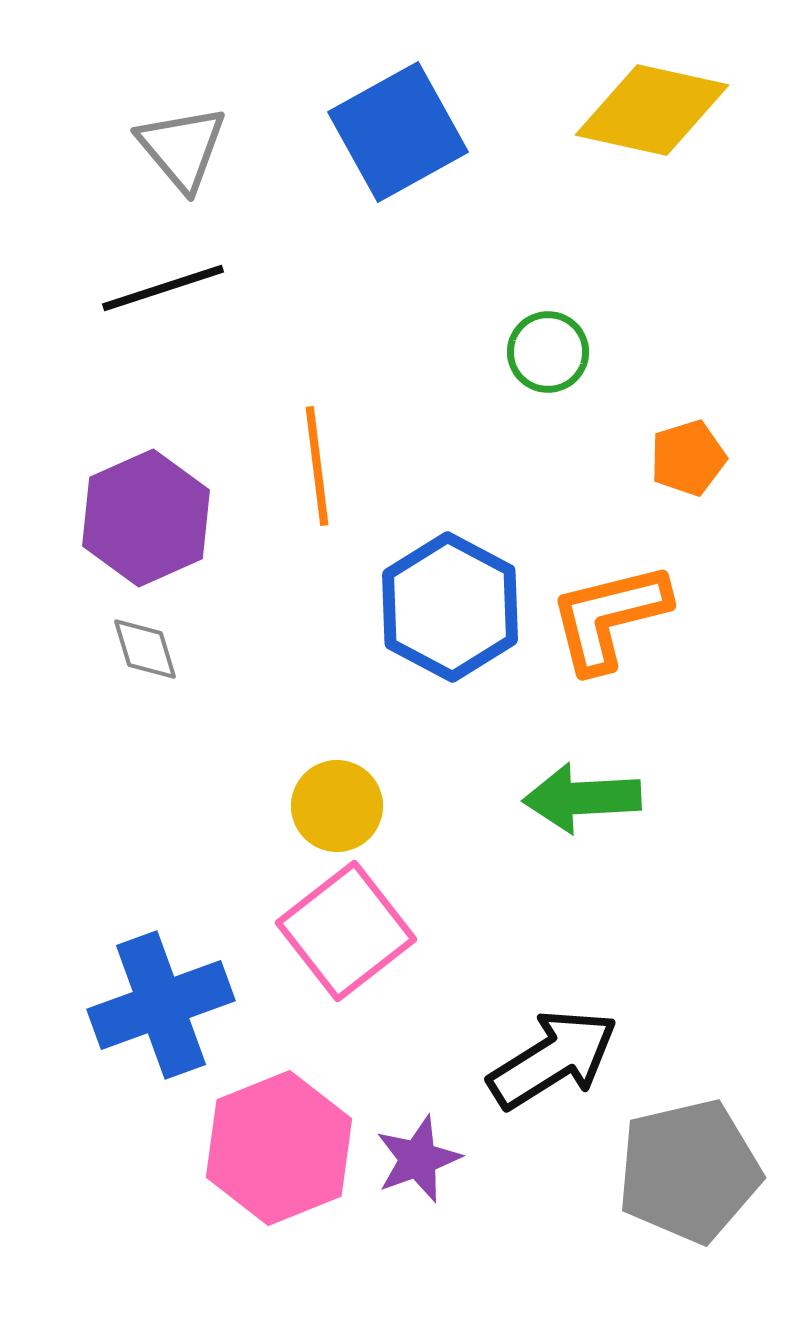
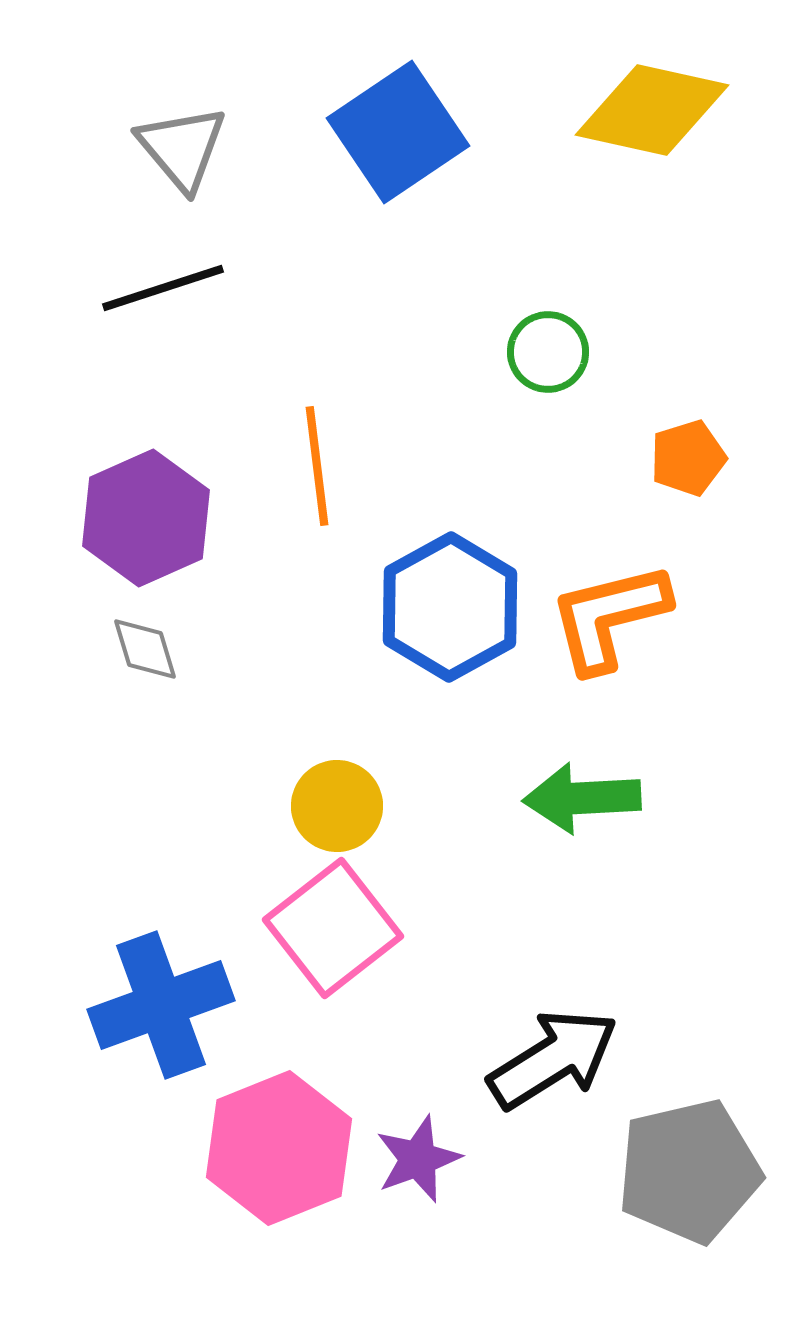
blue square: rotated 5 degrees counterclockwise
blue hexagon: rotated 3 degrees clockwise
pink square: moved 13 px left, 3 px up
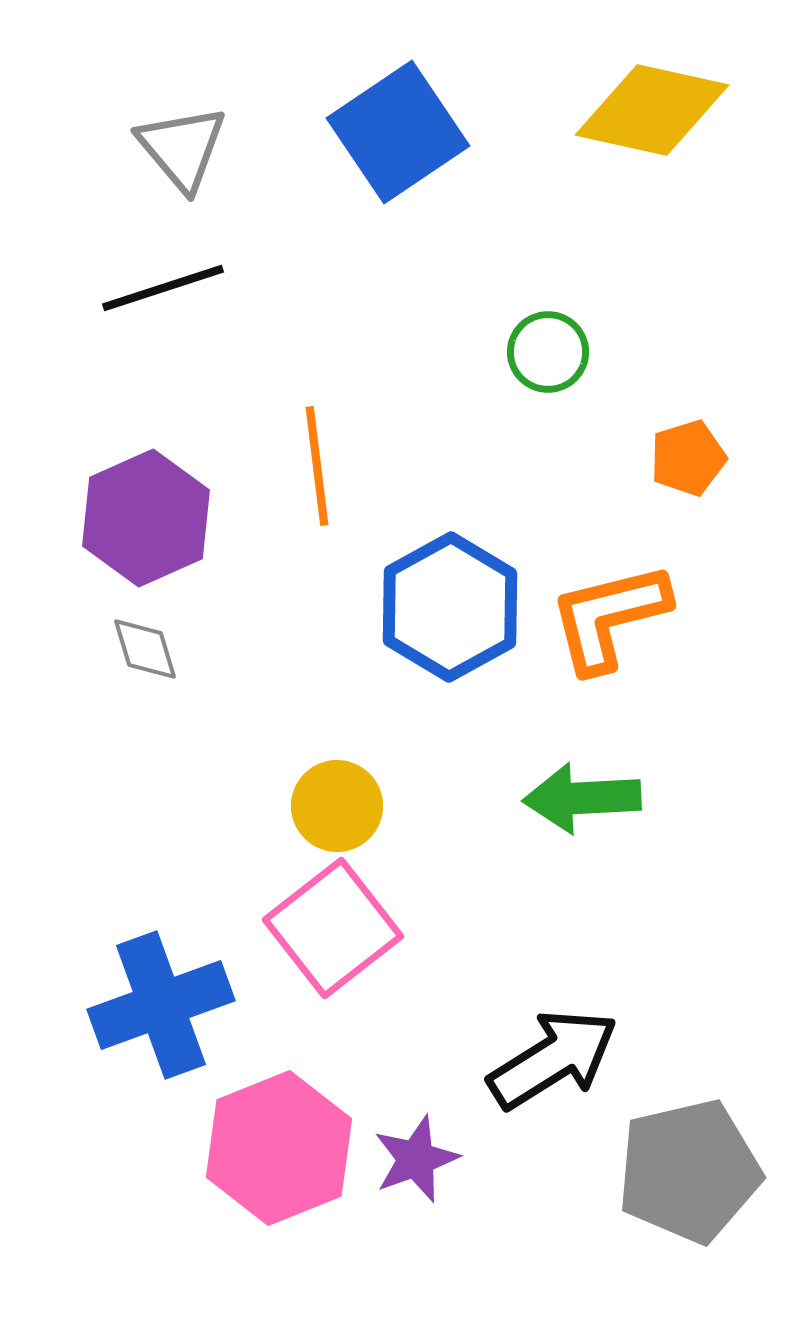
purple star: moved 2 px left
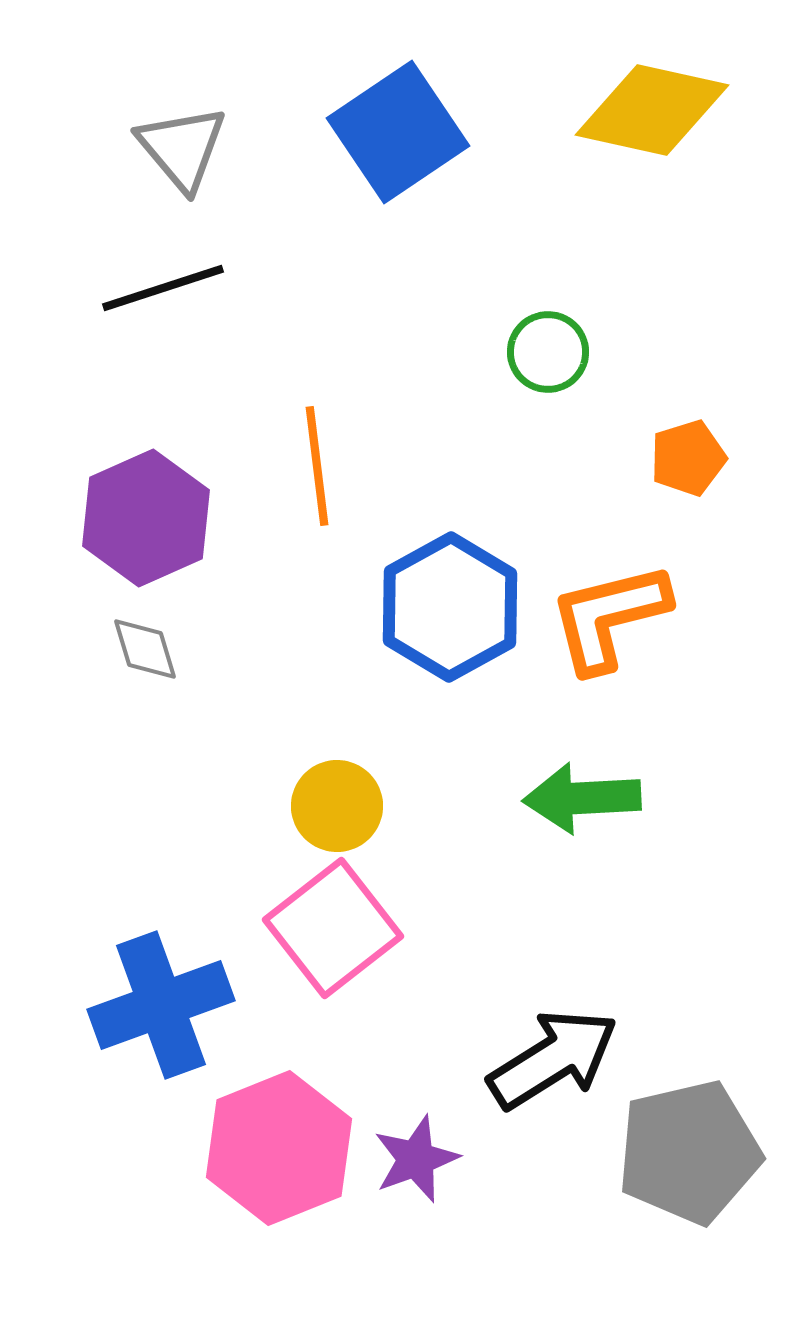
gray pentagon: moved 19 px up
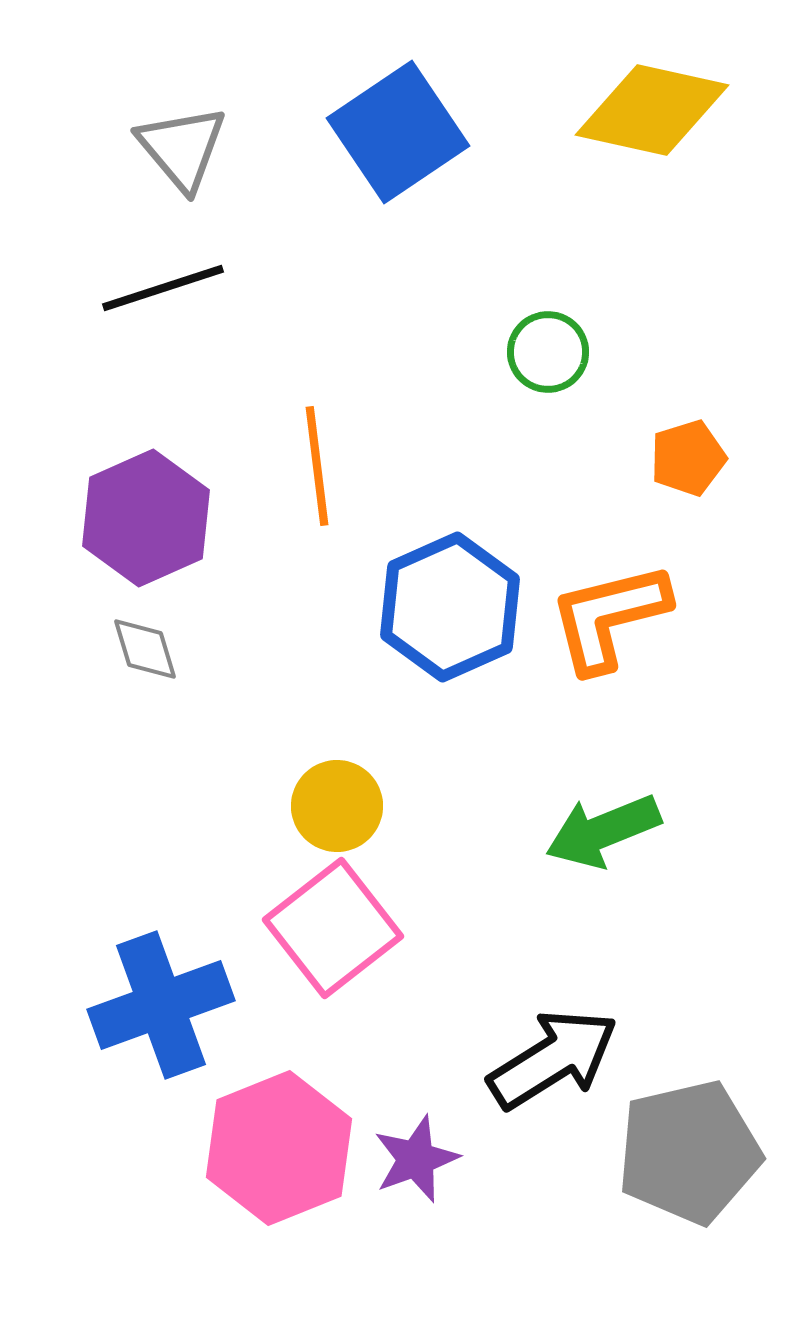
blue hexagon: rotated 5 degrees clockwise
green arrow: moved 21 px right, 33 px down; rotated 19 degrees counterclockwise
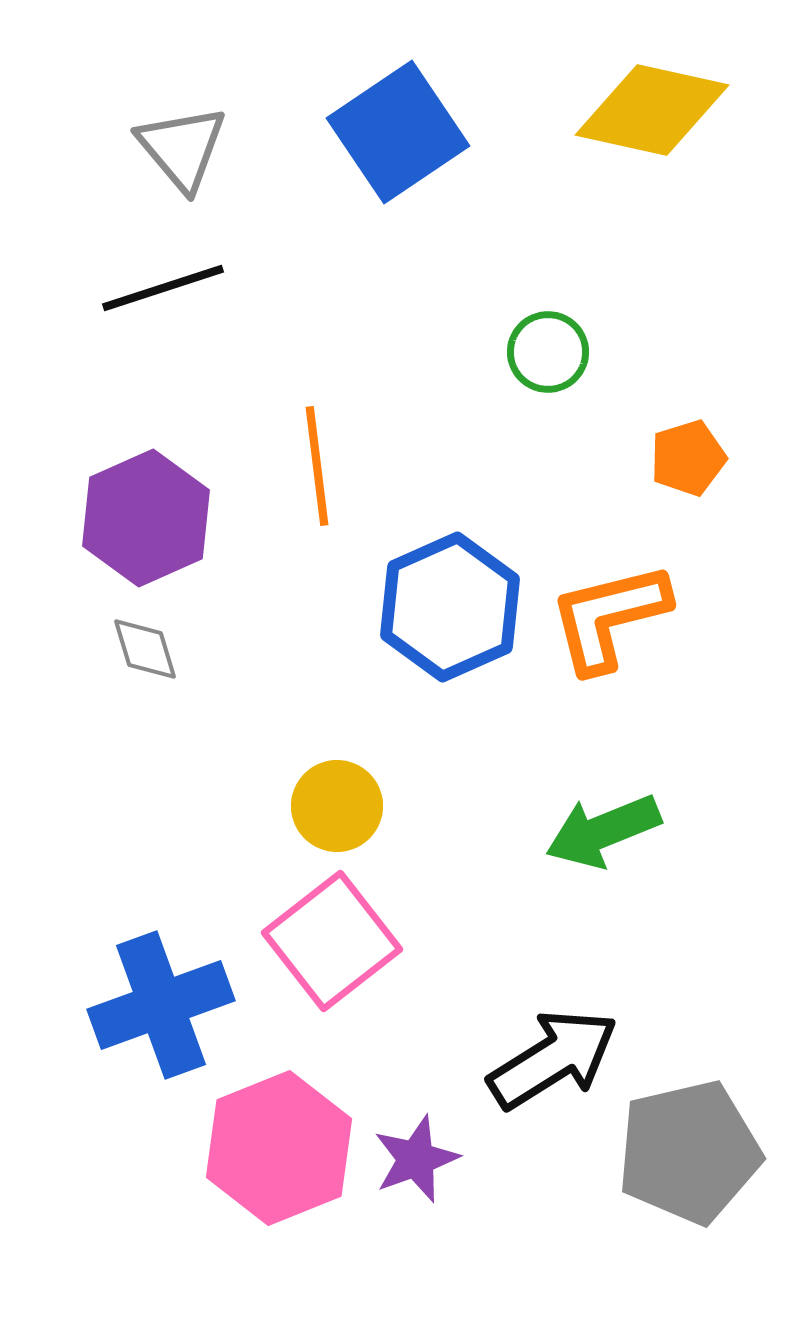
pink square: moved 1 px left, 13 px down
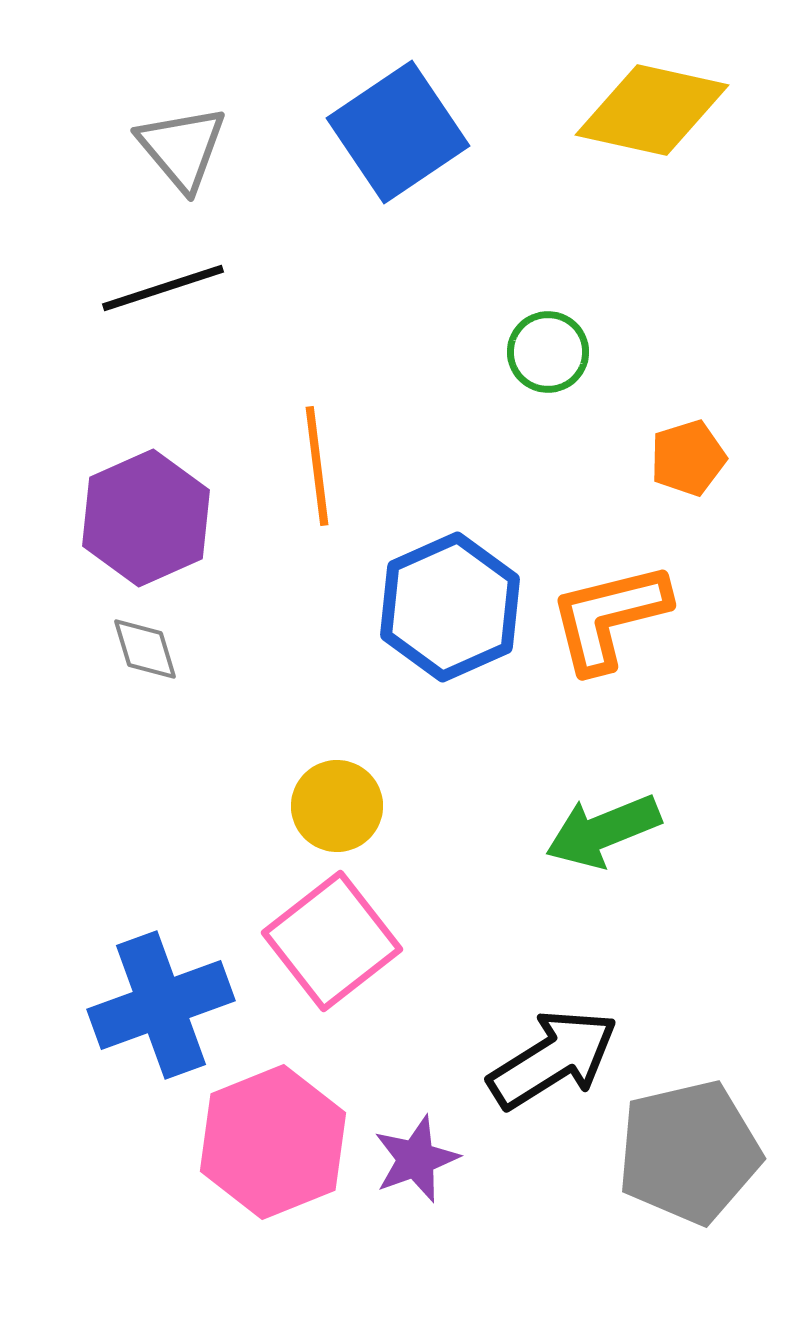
pink hexagon: moved 6 px left, 6 px up
